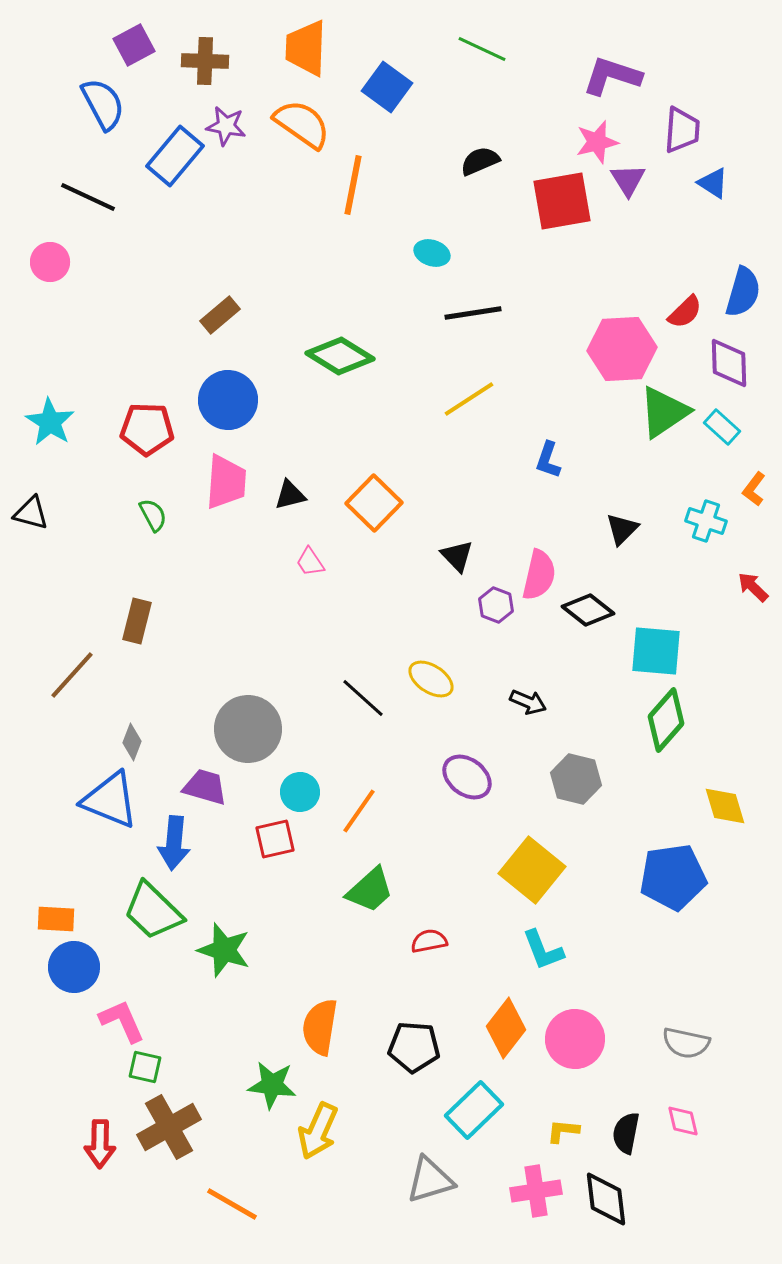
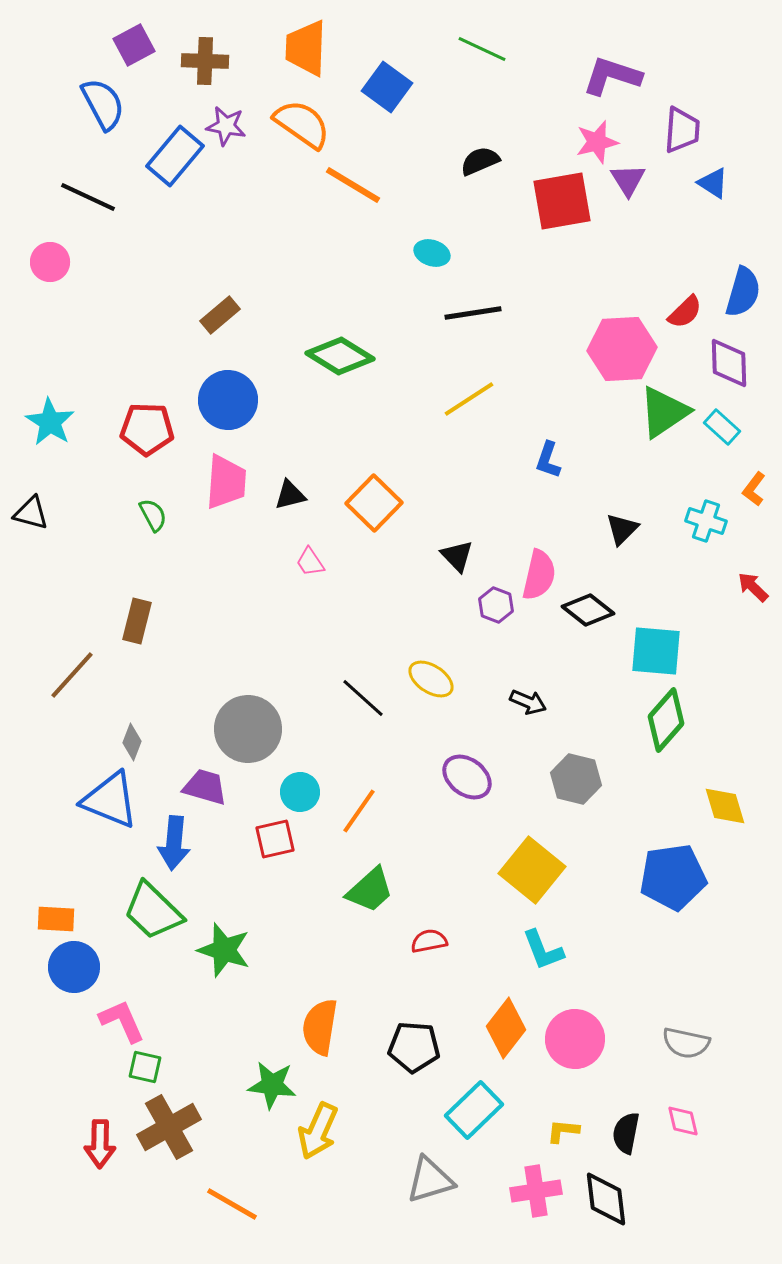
orange line at (353, 185): rotated 70 degrees counterclockwise
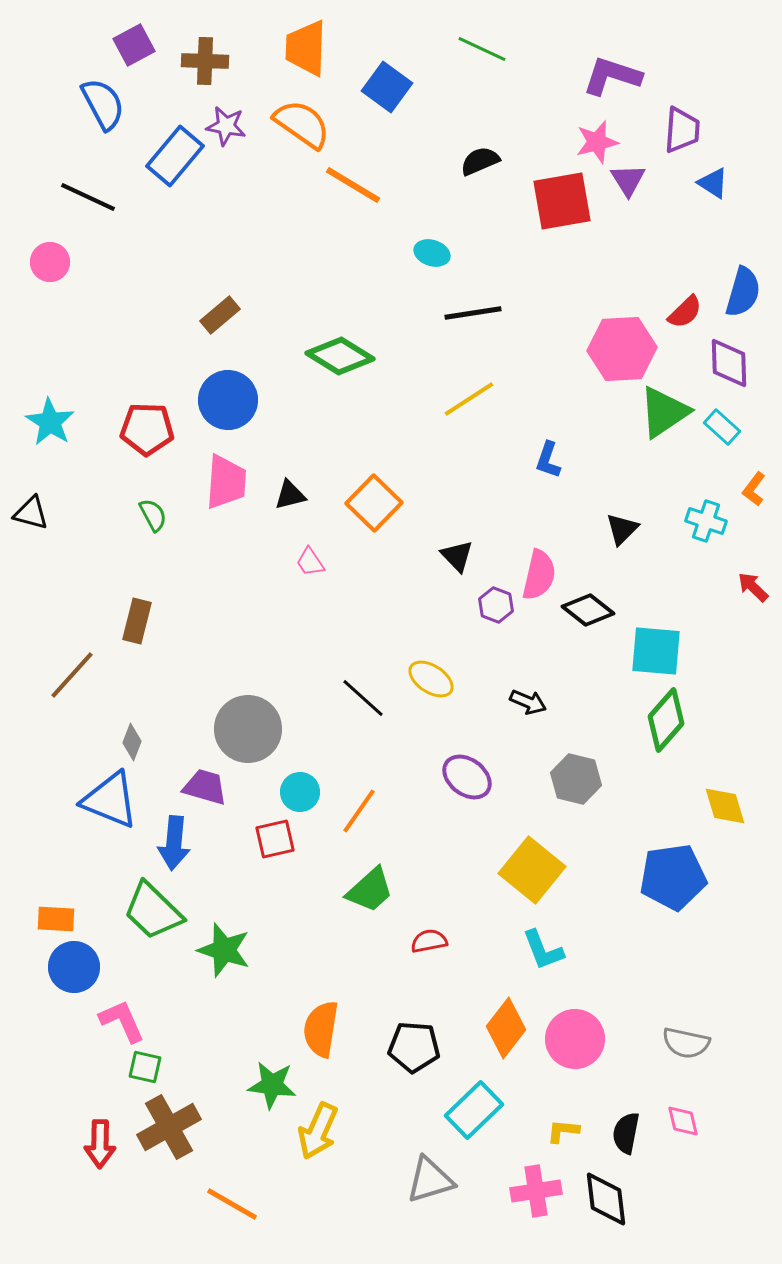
orange semicircle at (320, 1027): moved 1 px right, 2 px down
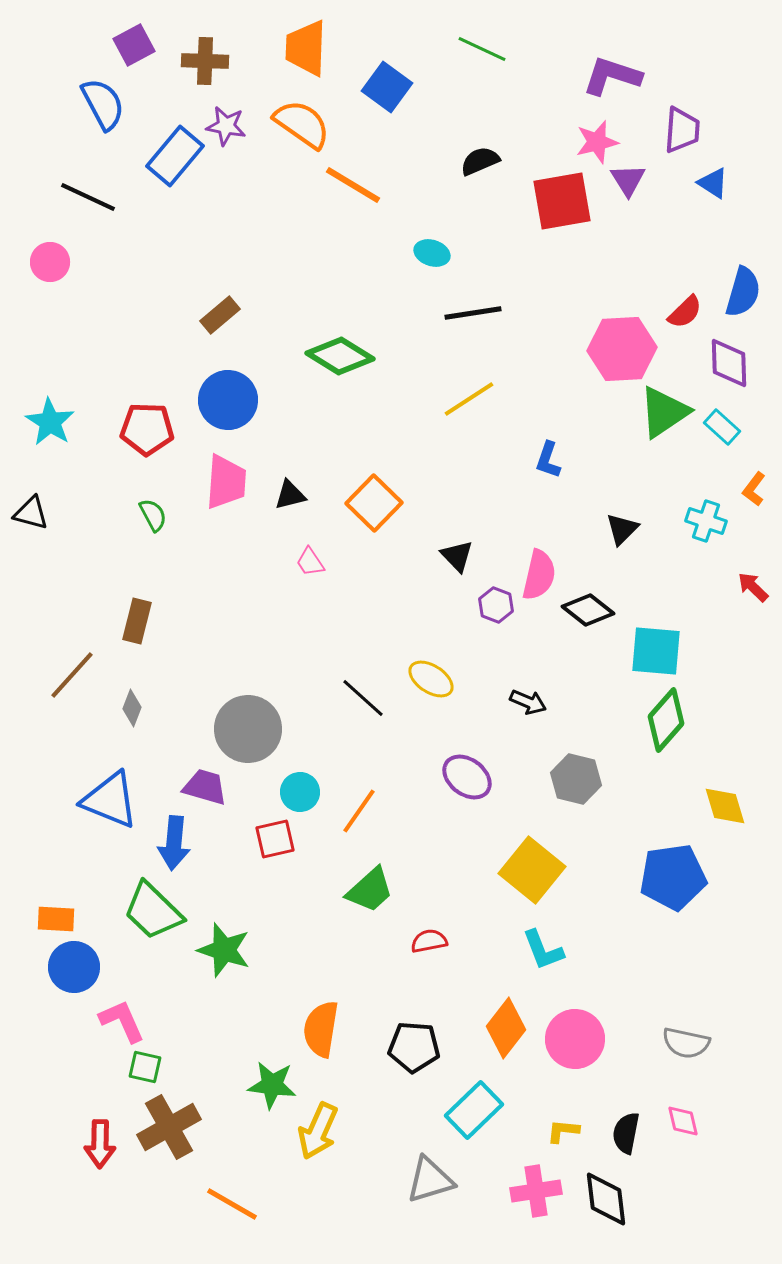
gray diamond at (132, 742): moved 34 px up
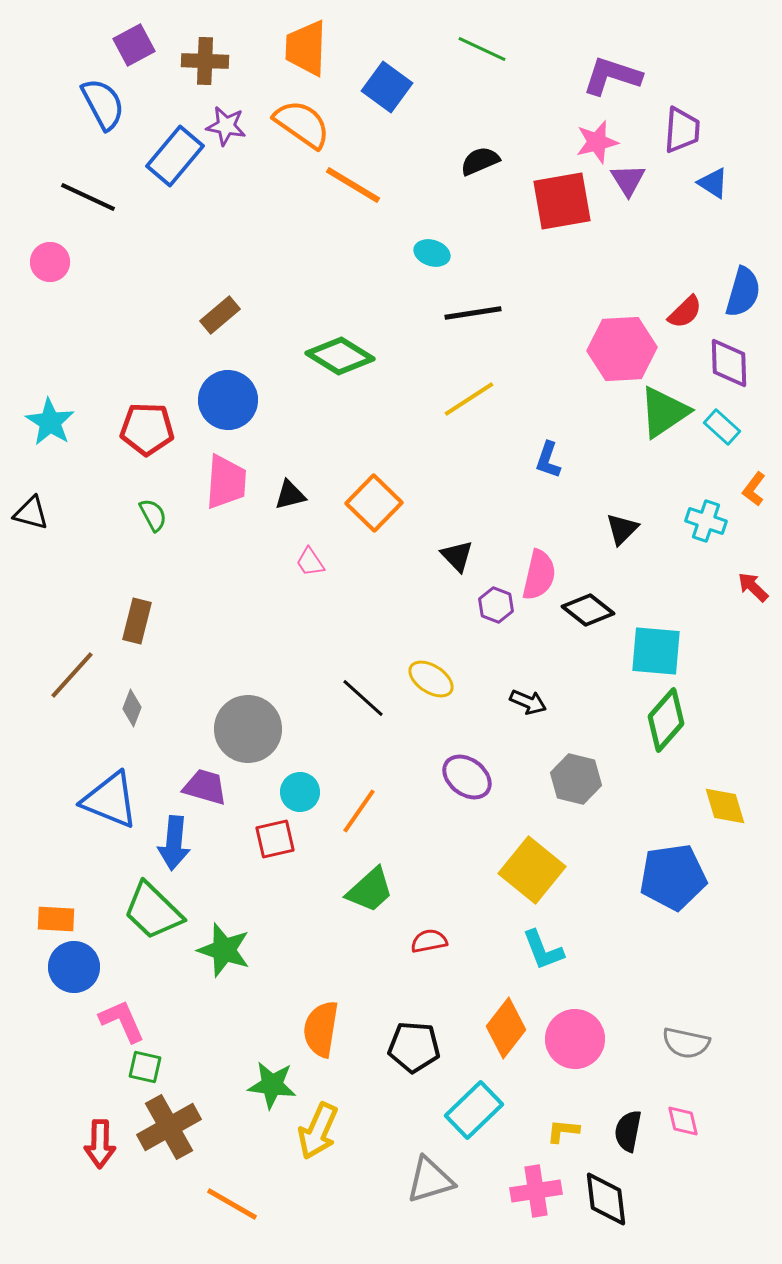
black semicircle at (626, 1133): moved 2 px right, 2 px up
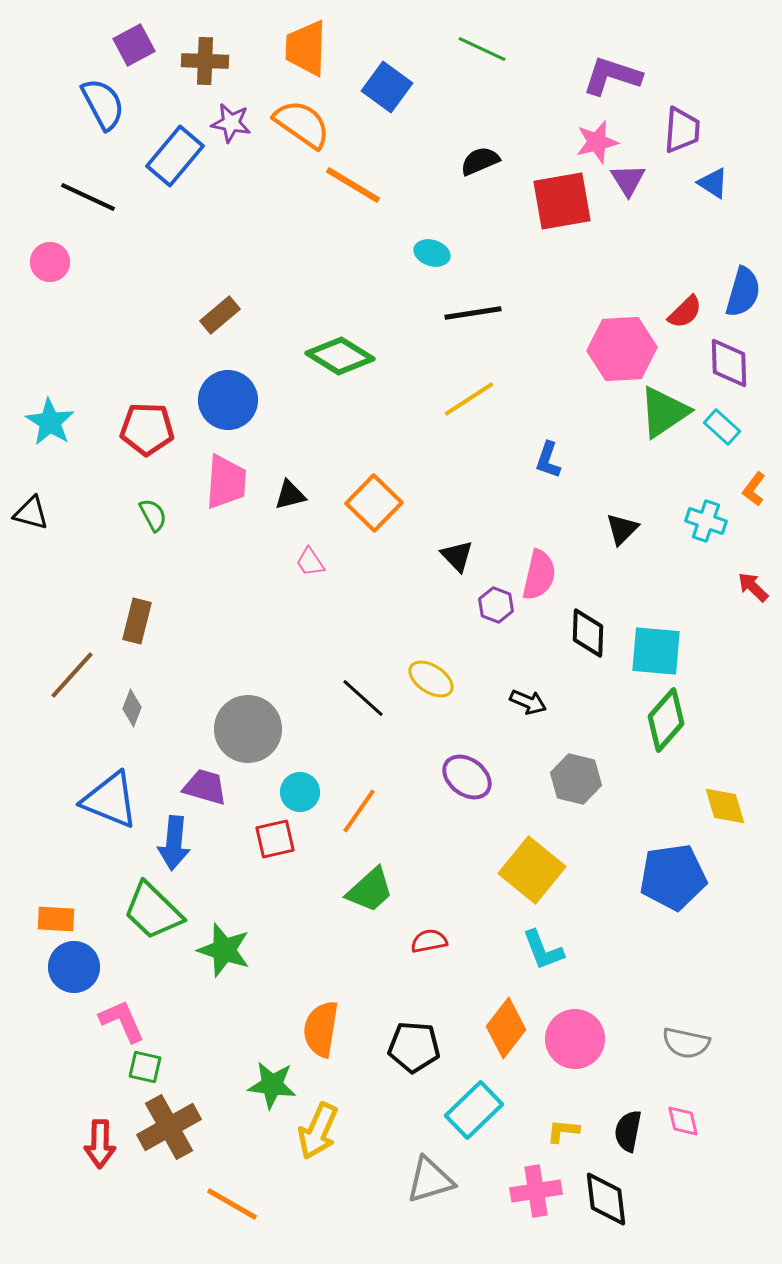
purple star at (226, 126): moved 5 px right, 3 px up
black diamond at (588, 610): moved 23 px down; rotated 54 degrees clockwise
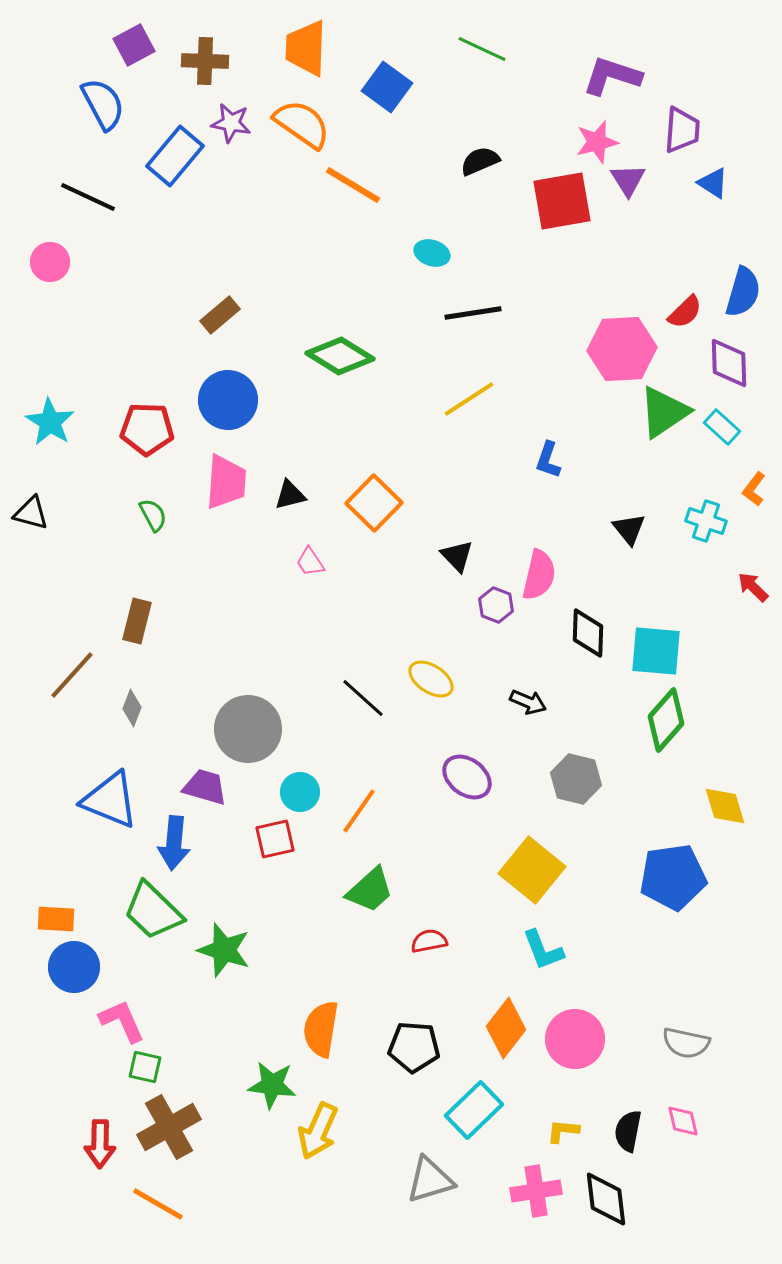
black triangle at (622, 529): moved 7 px right; rotated 24 degrees counterclockwise
orange line at (232, 1204): moved 74 px left
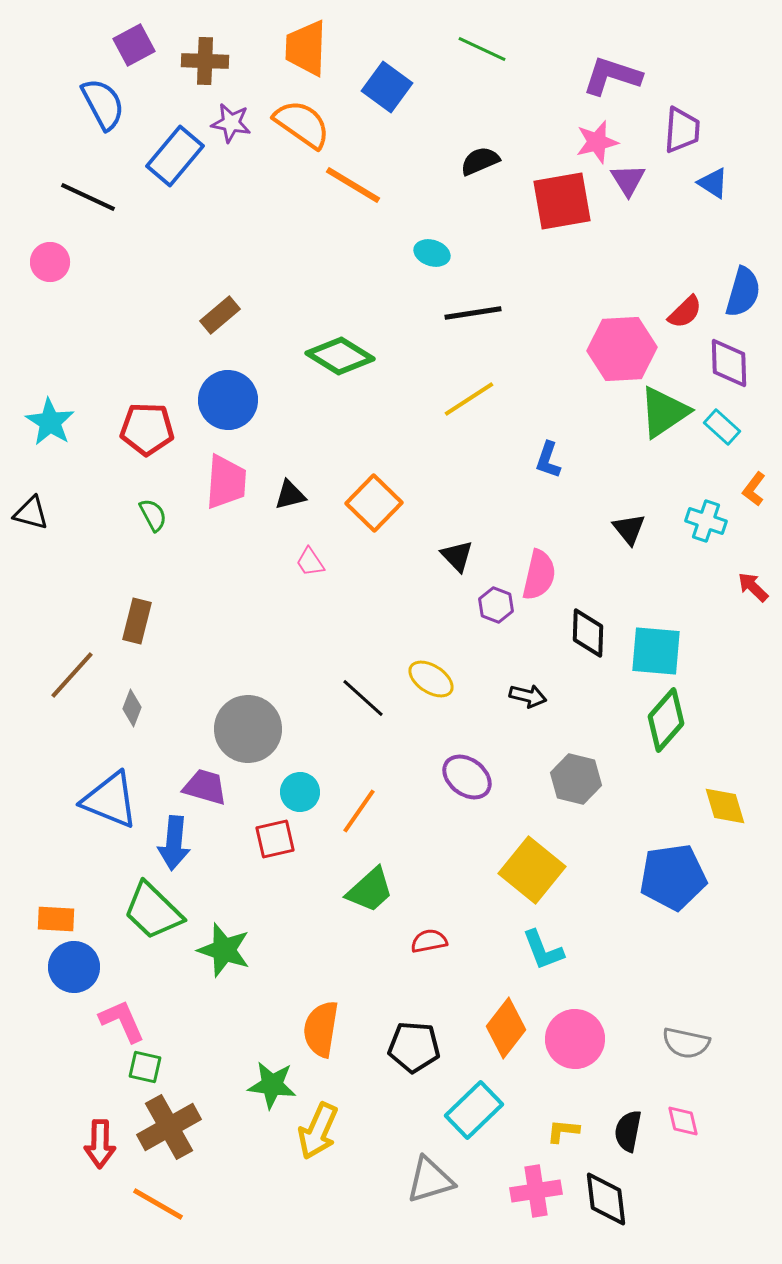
black arrow at (528, 702): moved 6 px up; rotated 9 degrees counterclockwise
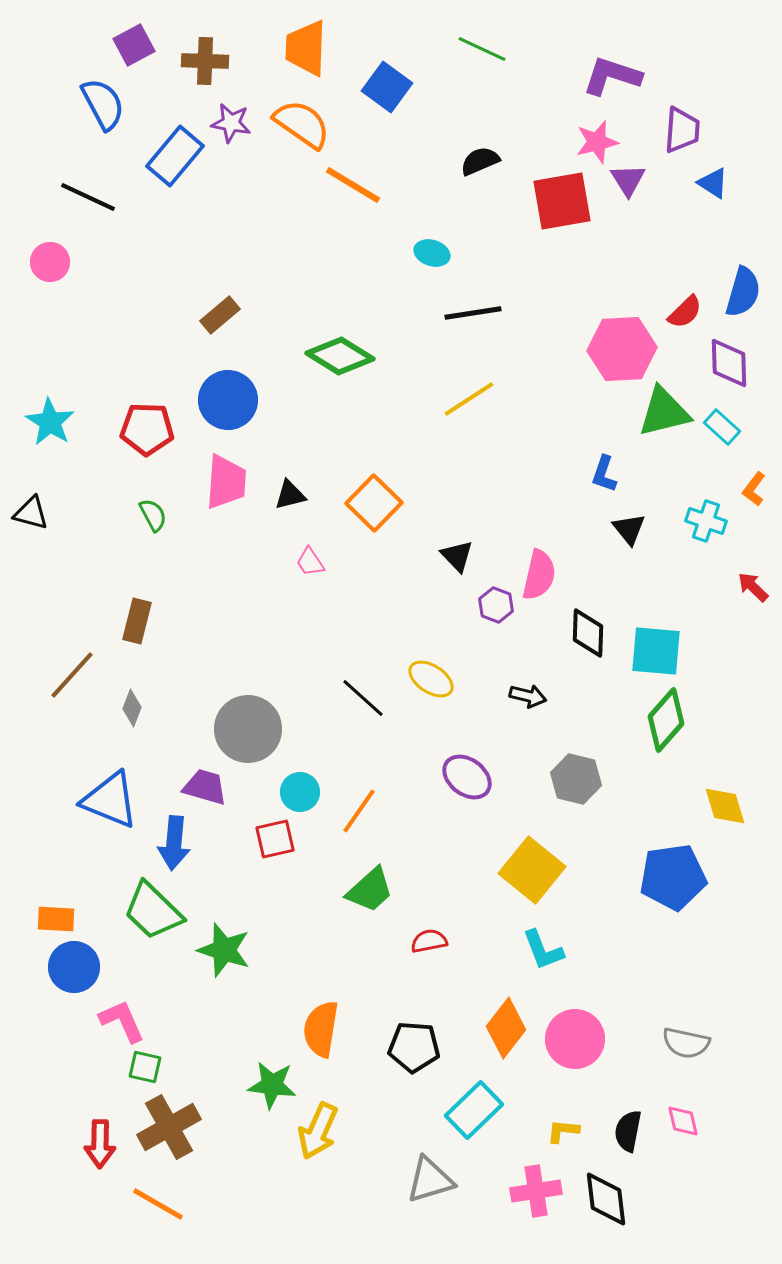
green triangle at (664, 412): rotated 20 degrees clockwise
blue L-shape at (548, 460): moved 56 px right, 14 px down
